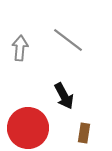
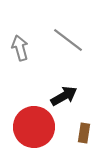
gray arrow: rotated 20 degrees counterclockwise
black arrow: rotated 92 degrees counterclockwise
red circle: moved 6 px right, 1 px up
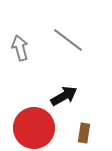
red circle: moved 1 px down
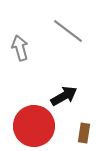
gray line: moved 9 px up
red circle: moved 2 px up
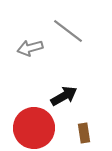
gray arrow: moved 10 px right; rotated 90 degrees counterclockwise
red circle: moved 2 px down
brown rectangle: rotated 18 degrees counterclockwise
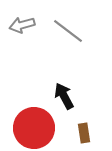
gray arrow: moved 8 px left, 23 px up
black arrow: rotated 88 degrees counterclockwise
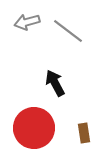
gray arrow: moved 5 px right, 3 px up
black arrow: moved 9 px left, 13 px up
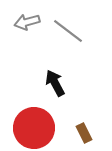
brown rectangle: rotated 18 degrees counterclockwise
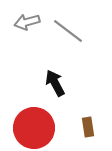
brown rectangle: moved 4 px right, 6 px up; rotated 18 degrees clockwise
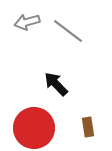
black arrow: moved 1 px right, 1 px down; rotated 16 degrees counterclockwise
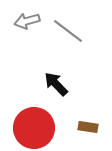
gray arrow: moved 1 px up
brown rectangle: rotated 72 degrees counterclockwise
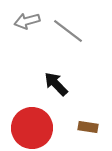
red circle: moved 2 px left
